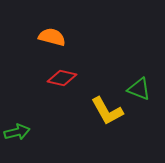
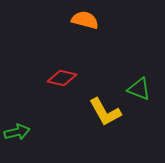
orange semicircle: moved 33 px right, 17 px up
yellow L-shape: moved 2 px left, 1 px down
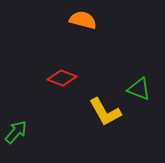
orange semicircle: moved 2 px left
red diamond: rotated 8 degrees clockwise
green arrow: moved 1 px left; rotated 35 degrees counterclockwise
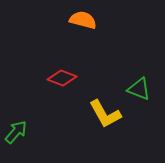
yellow L-shape: moved 2 px down
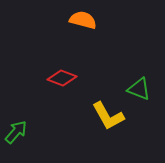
yellow L-shape: moved 3 px right, 2 px down
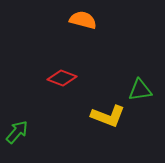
green triangle: moved 1 px right, 1 px down; rotated 30 degrees counterclockwise
yellow L-shape: rotated 40 degrees counterclockwise
green arrow: moved 1 px right
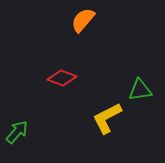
orange semicircle: rotated 64 degrees counterclockwise
yellow L-shape: moved 1 px left, 2 px down; rotated 132 degrees clockwise
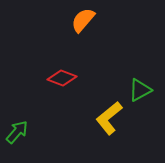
green triangle: rotated 20 degrees counterclockwise
yellow L-shape: moved 2 px right; rotated 12 degrees counterclockwise
